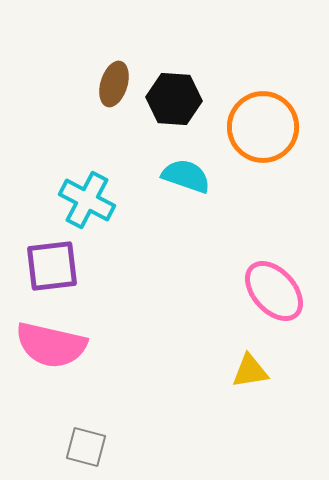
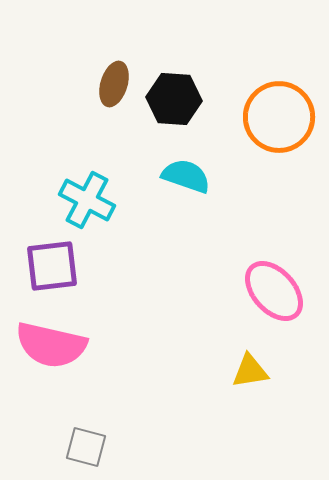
orange circle: moved 16 px right, 10 px up
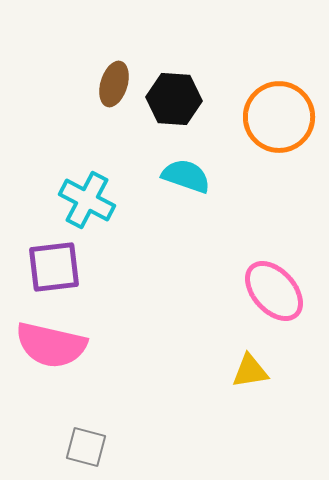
purple square: moved 2 px right, 1 px down
